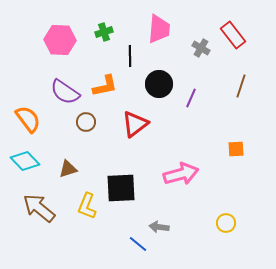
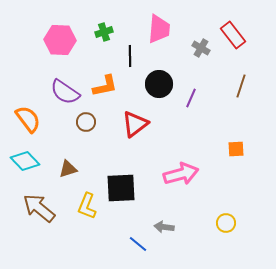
gray arrow: moved 5 px right
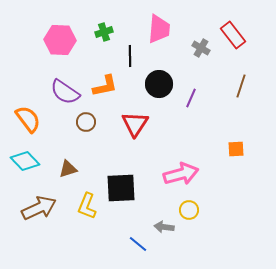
red triangle: rotated 20 degrees counterclockwise
brown arrow: rotated 116 degrees clockwise
yellow circle: moved 37 px left, 13 px up
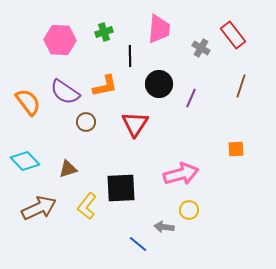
orange semicircle: moved 17 px up
yellow L-shape: rotated 16 degrees clockwise
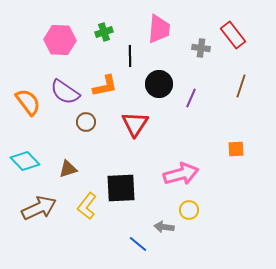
gray cross: rotated 24 degrees counterclockwise
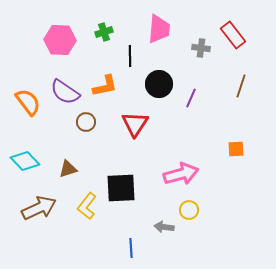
blue line: moved 7 px left, 4 px down; rotated 48 degrees clockwise
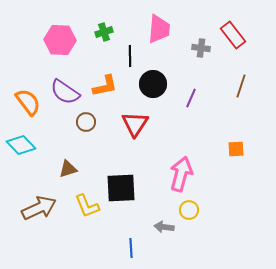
black circle: moved 6 px left
cyan diamond: moved 4 px left, 16 px up
pink arrow: rotated 60 degrees counterclockwise
yellow L-shape: rotated 60 degrees counterclockwise
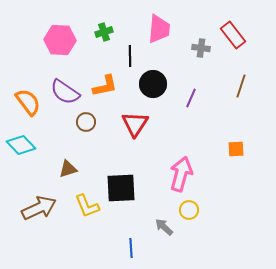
gray arrow: rotated 36 degrees clockwise
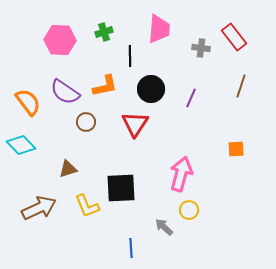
red rectangle: moved 1 px right, 2 px down
black circle: moved 2 px left, 5 px down
